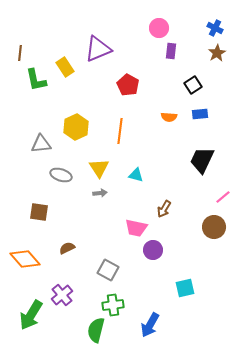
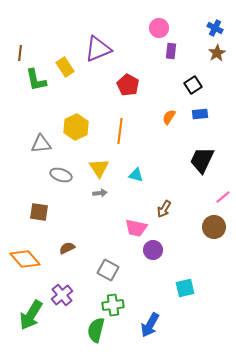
orange semicircle: rotated 119 degrees clockwise
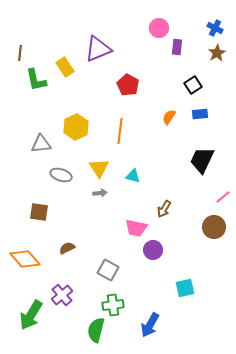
purple rectangle: moved 6 px right, 4 px up
cyan triangle: moved 3 px left, 1 px down
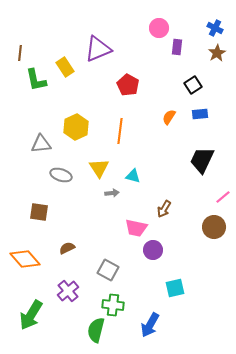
gray arrow: moved 12 px right
cyan square: moved 10 px left
purple cross: moved 6 px right, 4 px up
green cross: rotated 15 degrees clockwise
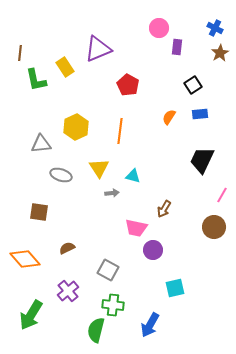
brown star: moved 3 px right
pink line: moved 1 px left, 2 px up; rotated 21 degrees counterclockwise
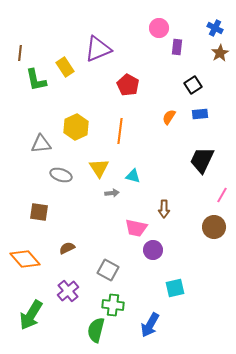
brown arrow: rotated 30 degrees counterclockwise
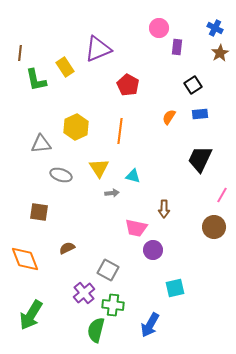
black trapezoid: moved 2 px left, 1 px up
orange diamond: rotated 20 degrees clockwise
purple cross: moved 16 px right, 2 px down
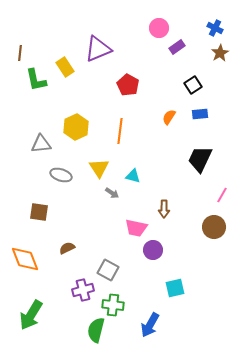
purple rectangle: rotated 49 degrees clockwise
gray arrow: rotated 40 degrees clockwise
purple cross: moved 1 px left, 3 px up; rotated 25 degrees clockwise
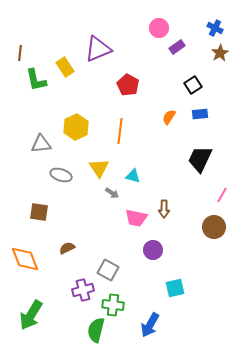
pink trapezoid: moved 10 px up
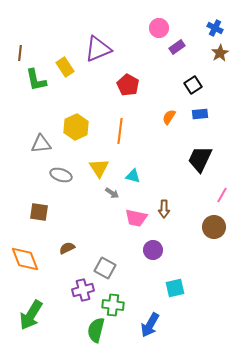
gray square: moved 3 px left, 2 px up
